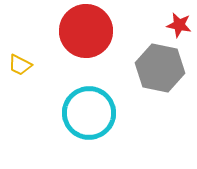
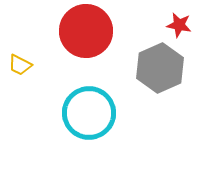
gray hexagon: rotated 24 degrees clockwise
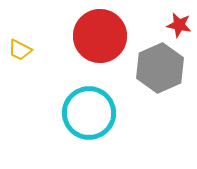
red circle: moved 14 px right, 5 px down
yellow trapezoid: moved 15 px up
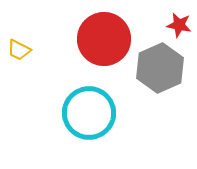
red circle: moved 4 px right, 3 px down
yellow trapezoid: moved 1 px left
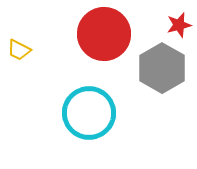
red star: rotated 25 degrees counterclockwise
red circle: moved 5 px up
gray hexagon: moved 2 px right; rotated 6 degrees counterclockwise
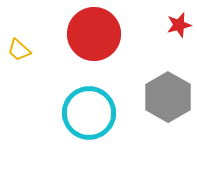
red circle: moved 10 px left
yellow trapezoid: rotated 15 degrees clockwise
gray hexagon: moved 6 px right, 29 px down
